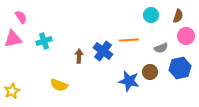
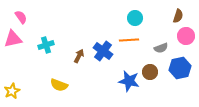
cyan circle: moved 16 px left, 3 px down
cyan cross: moved 2 px right, 4 px down
brown arrow: rotated 24 degrees clockwise
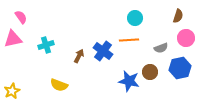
pink circle: moved 2 px down
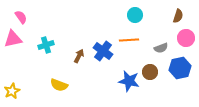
cyan circle: moved 3 px up
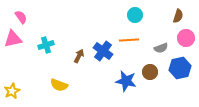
blue star: moved 3 px left
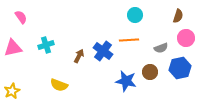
pink triangle: moved 9 px down
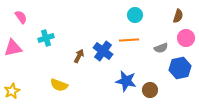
cyan cross: moved 7 px up
brown circle: moved 18 px down
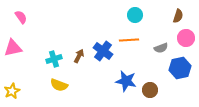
cyan cross: moved 8 px right, 21 px down
